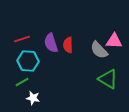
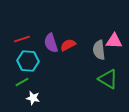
red semicircle: rotated 63 degrees clockwise
gray semicircle: rotated 36 degrees clockwise
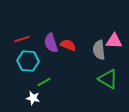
red semicircle: rotated 49 degrees clockwise
green line: moved 22 px right
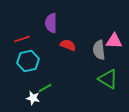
purple semicircle: moved 20 px up; rotated 18 degrees clockwise
cyan hexagon: rotated 15 degrees counterclockwise
green line: moved 1 px right, 6 px down
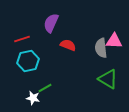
purple semicircle: rotated 24 degrees clockwise
gray semicircle: moved 2 px right, 2 px up
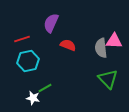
green triangle: rotated 15 degrees clockwise
